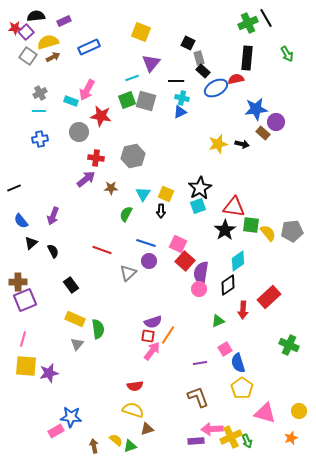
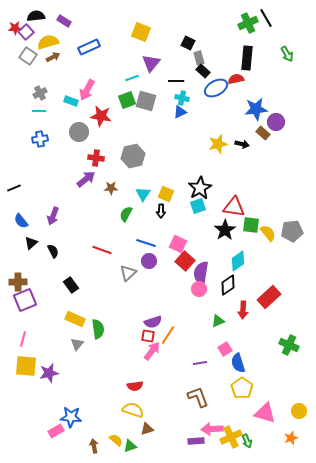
purple rectangle at (64, 21): rotated 56 degrees clockwise
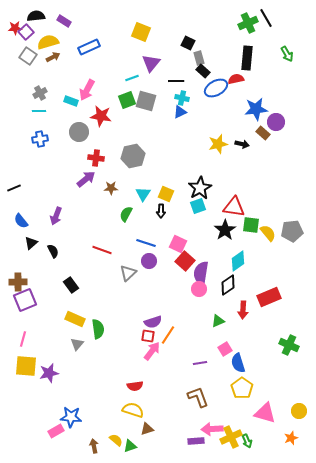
purple arrow at (53, 216): moved 3 px right
red rectangle at (269, 297): rotated 20 degrees clockwise
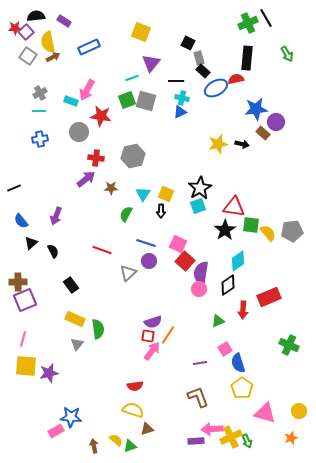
yellow semicircle at (48, 42): rotated 85 degrees counterclockwise
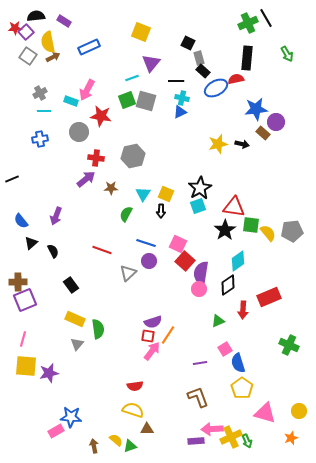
cyan line at (39, 111): moved 5 px right
black line at (14, 188): moved 2 px left, 9 px up
brown triangle at (147, 429): rotated 16 degrees clockwise
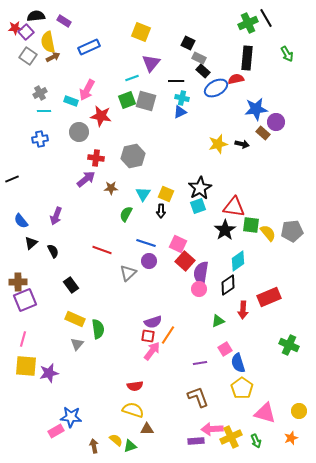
gray rectangle at (199, 58): rotated 48 degrees counterclockwise
green arrow at (247, 441): moved 9 px right
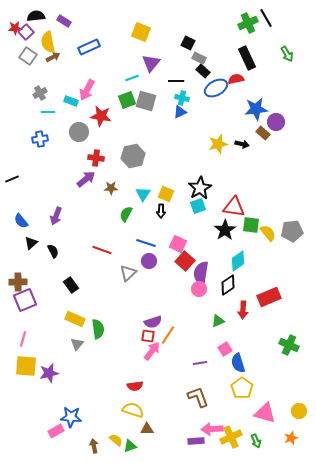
black rectangle at (247, 58): rotated 30 degrees counterclockwise
cyan line at (44, 111): moved 4 px right, 1 px down
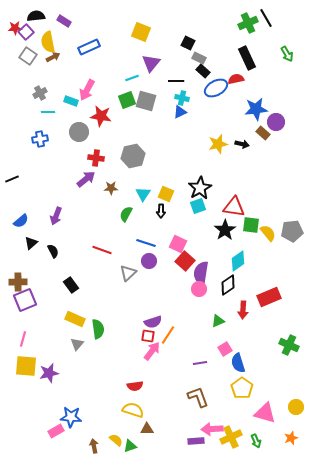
blue semicircle at (21, 221): rotated 91 degrees counterclockwise
yellow circle at (299, 411): moved 3 px left, 4 px up
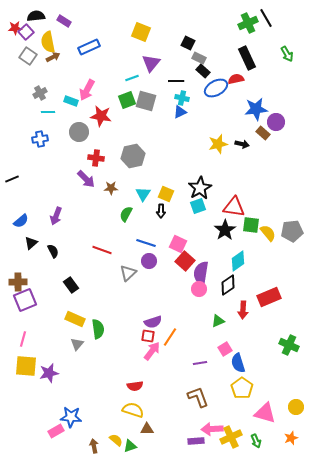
purple arrow at (86, 179): rotated 84 degrees clockwise
orange line at (168, 335): moved 2 px right, 2 px down
